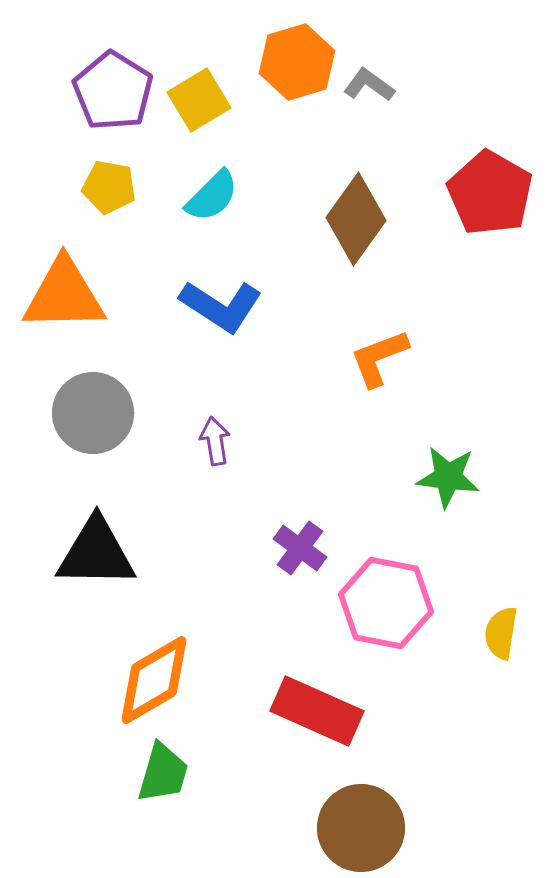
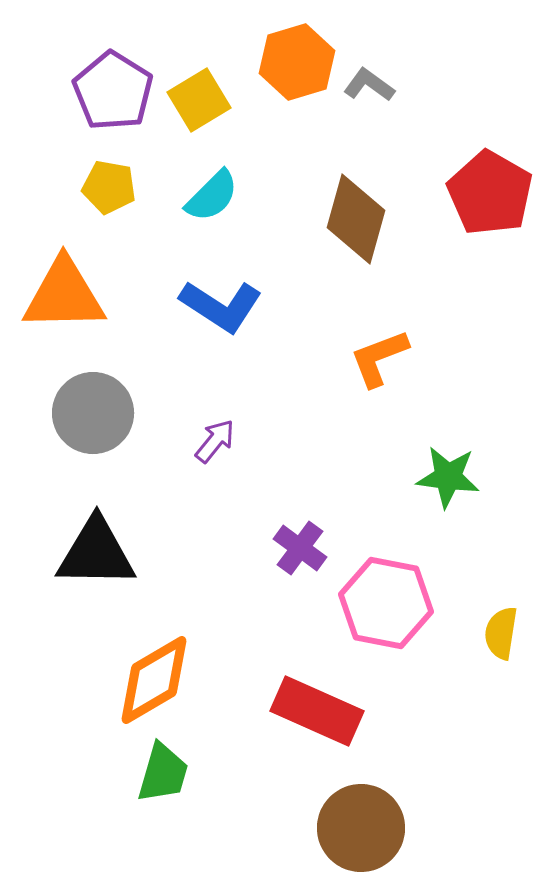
brown diamond: rotated 20 degrees counterclockwise
purple arrow: rotated 48 degrees clockwise
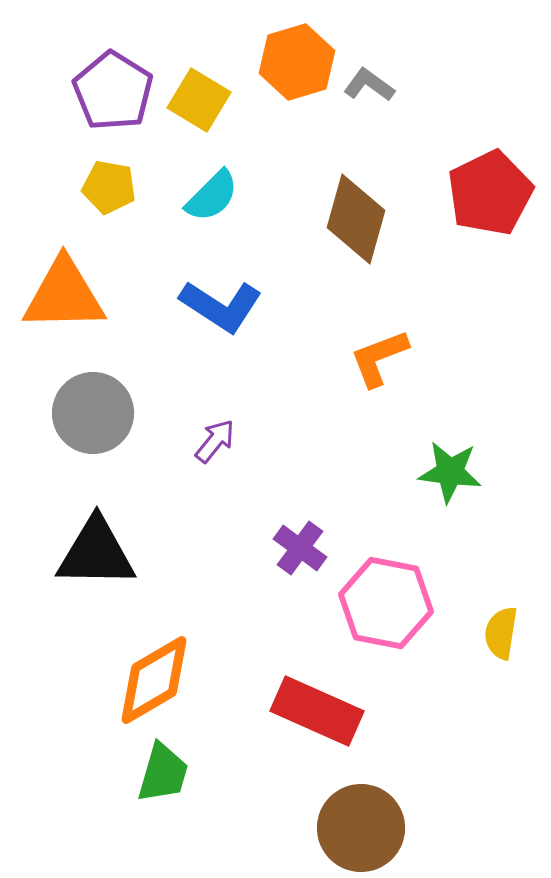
yellow square: rotated 28 degrees counterclockwise
red pentagon: rotated 16 degrees clockwise
green star: moved 2 px right, 5 px up
